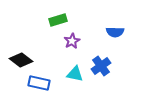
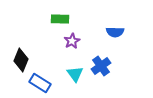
green rectangle: moved 2 px right, 1 px up; rotated 18 degrees clockwise
black diamond: rotated 75 degrees clockwise
cyan triangle: rotated 42 degrees clockwise
blue rectangle: moved 1 px right; rotated 20 degrees clockwise
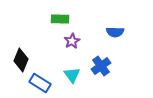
cyan triangle: moved 3 px left, 1 px down
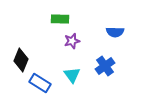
purple star: rotated 14 degrees clockwise
blue cross: moved 4 px right
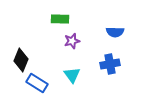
blue cross: moved 5 px right, 2 px up; rotated 24 degrees clockwise
blue rectangle: moved 3 px left
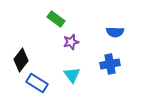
green rectangle: moved 4 px left; rotated 36 degrees clockwise
purple star: moved 1 px left, 1 px down
black diamond: rotated 15 degrees clockwise
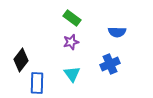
green rectangle: moved 16 px right, 1 px up
blue semicircle: moved 2 px right
blue cross: rotated 12 degrees counterclockwise
cyan triangle: moved 1 px up
blue rectangle: rotated 60 degrees clockwise
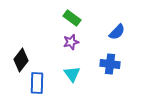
blue semicircle: rotated 48 degrees counterclockwise
blue cross: rotated 30 degrees clockwise
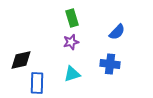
green rectangle: rotated 36 degrees clockwise
black diamond: rotated 40 degrees clockwise
cyan triangle: rotated 48 degrees clockwise
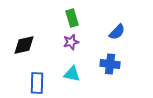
black diamond: moved 3 px right, 15 px up
cyan triangle: rotated 30 degrees clockwise
